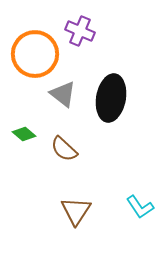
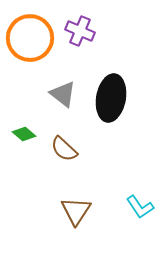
orange circle: moved 5 px left, 16 px up
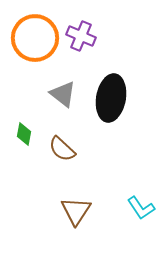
purple cross: moved 1 px right, 5 px down
orange circle: moved 5 px right
green diamond: rotated 60 degrees clockwise
brown semicircle: moved 2 px left
cyan L-shape: moved 1 px right, 1 px down
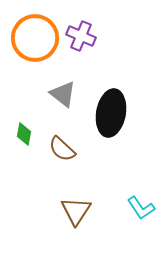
black ellipse: moved 15 px down
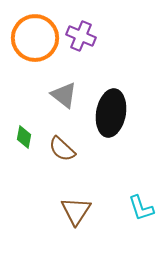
gray triangle: moved 1 px right, 1 px down
green diamond: moved 3 px down
cyan L-shape: rotated 16 degrees clockwise
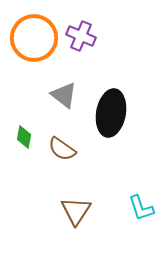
orange circle: moved 1 px left
brown semicircle: rotated 8 degrees counterclockwise
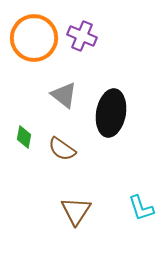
purple cross: moved 1 px right
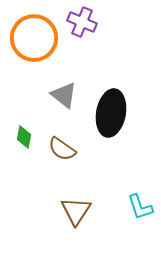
purple cross: moved 14 px up
cyan L-shape: moved 1 px left, 1 px up
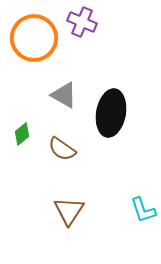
gray triangle: rotated 8 degrees counterclockwise
green diamond: moved 2 px left, 3 px up; rotated 40 degrees clockwise
cyan L-shape: moved 3 px right, 3 px down
brown triangle: moved 7 px left
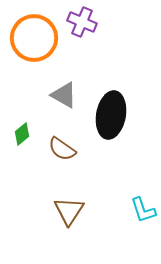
black ellipse: moved 2 px down
